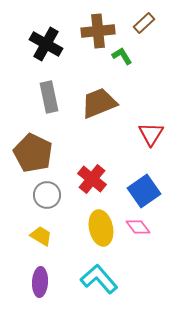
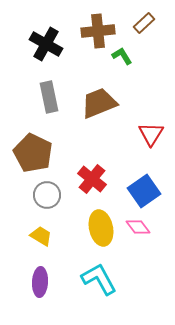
cyan L-shape: rotated 12 degrees clockwise
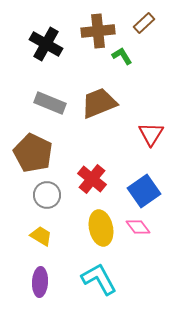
gray rectangle: moved 1 px right, 6 px down; rotated 56 degrees counterclockwise
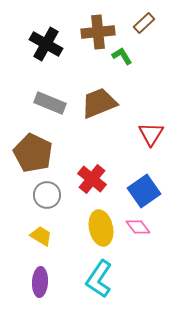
brown cross: moved 1 px down
cyan L-shape: rotated 117 degrees counterclockwise
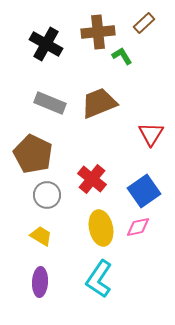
brown pentagon: moved 1 px down
pink diamond: rotated 65 degrees counterclockwise
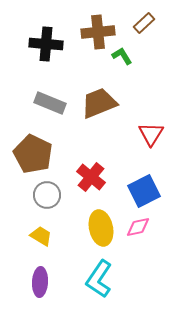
black cross: rotated 24 degrees counterclockwise
red cross: moved 1 px left, 2 px up
blue square: rotated 8 degrees clockwise
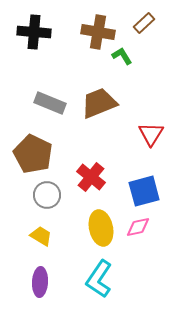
brown cross: rotated 16 degrees clockwise
black cross: moved 12 px left, 12 px up
blue square: rotated 12 degrees clockwise
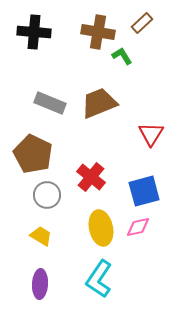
brown rectangle: moved 2 px left
purple ellipse: moved 2 px down
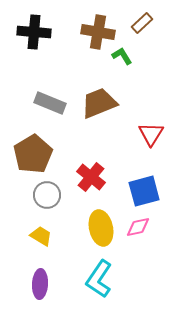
brown pentagon: rotated 15 degrees clockwise
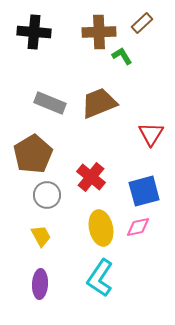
brown cross: moved 1 px right; rotated 12 degrees counterclockwise
yellow trapezoid: rotated 30 degrees clockwise
cyan L-shape: moved 1 px right, 1 px up
